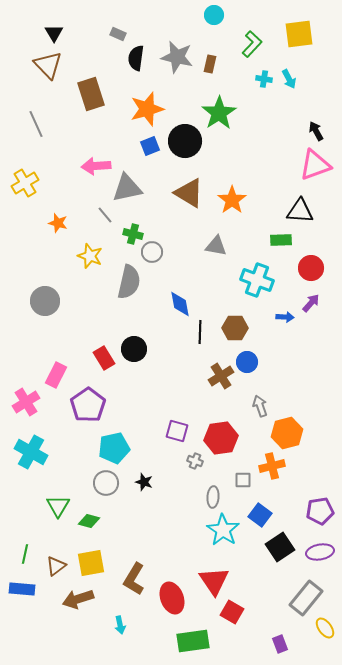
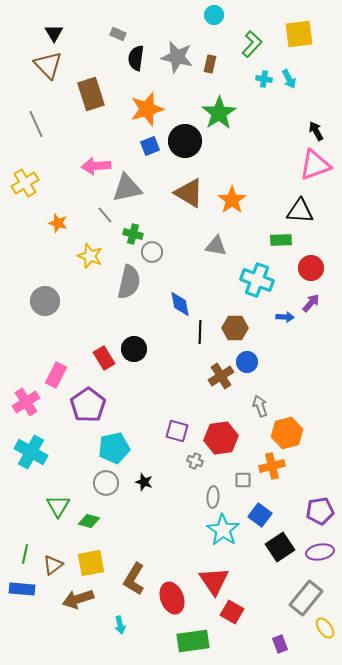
brown triangle at (56, 566): moved 3 px left, 1 px up
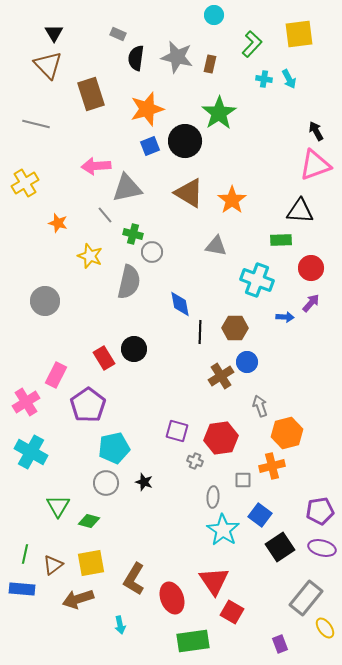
gray line at (36, 124): rotated 52 degrees counterclockwise
purple ellipse at (320, 552): moved 2 px right, 4 px up; rotated 24 degrees clockwise
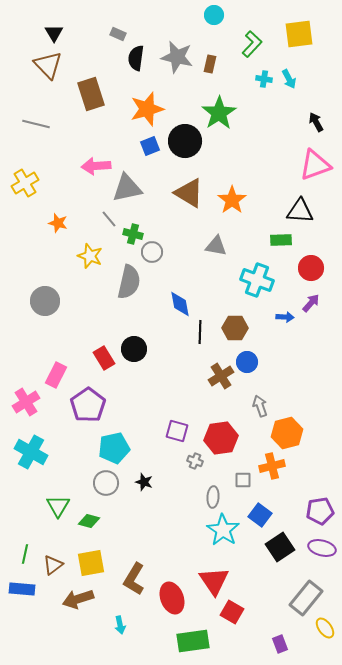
black arrow at (316, 131): moved 9 px up
gray line at (105, 215): moved 4 px right, 4 px down
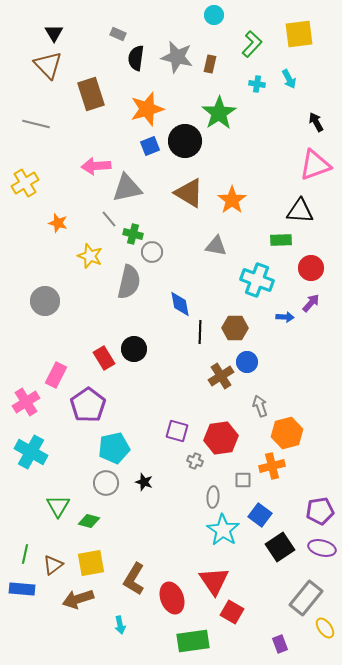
cyan cross at (264, 79): moved 7 px left, 5 px down
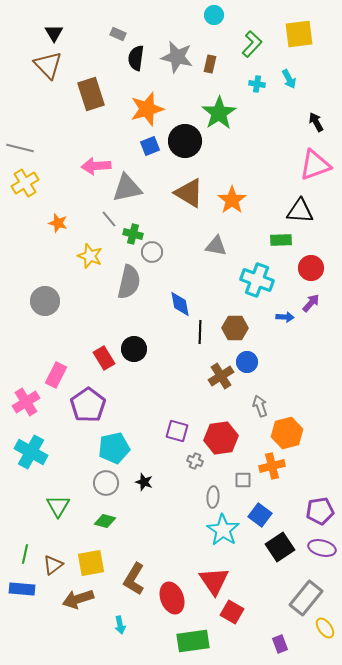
gray line at (36, 124): moved 16 px left, 24 px down
green diamond at (89, 521): moved 16 px right
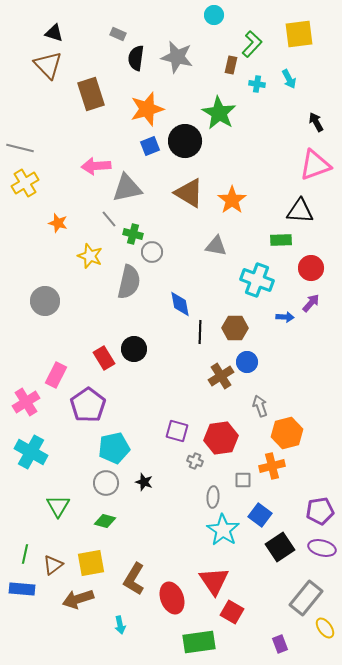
black triangle at (54, 33): rotated 42 degrees counterclockwise
brown rectangle at (210, 64): moved 21 px right, 1 px down
green star at (219, 113): rotated 8 degrees counterclockwise
green rectangle at (193, 641): moved 6 px right, 1 px down
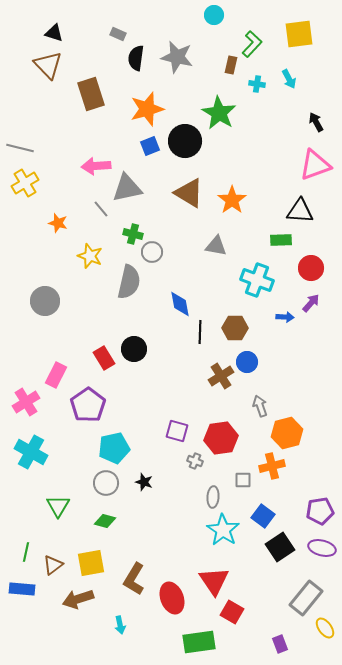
gray line at (109, 219): moved 8 px left, 10 px up
blue square at (260, 515): moved 3 px right, 1 px down
green line at (25, 554): moved 1 px right, 2 px up
